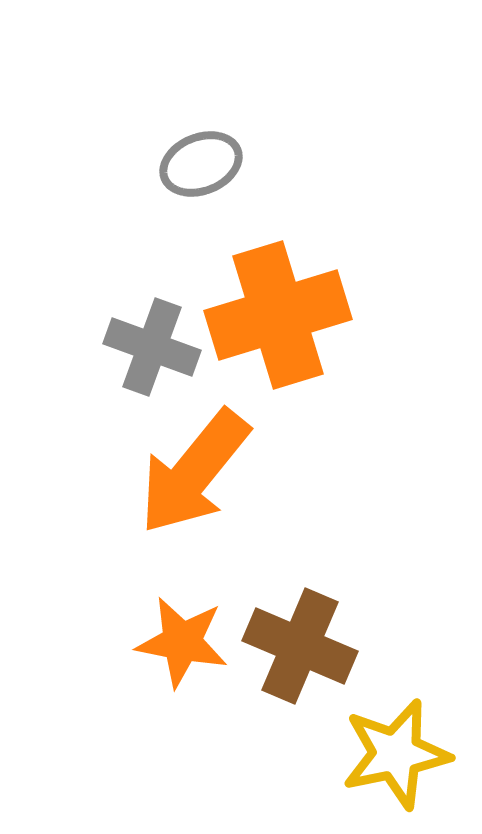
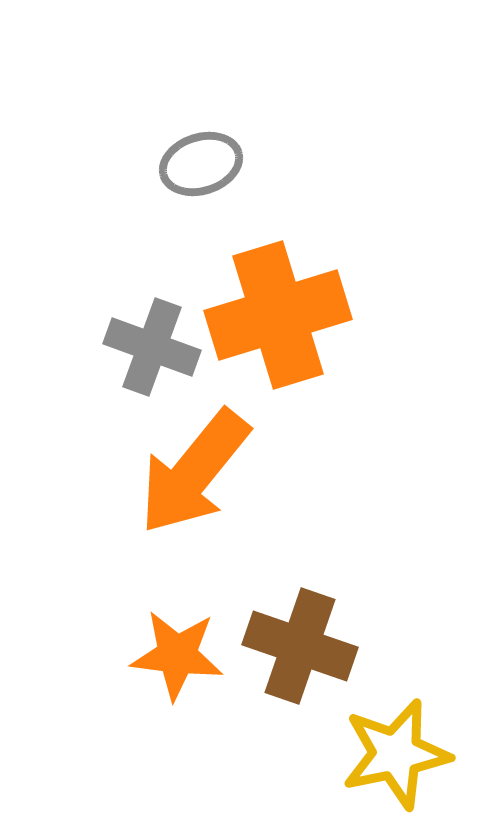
gray ellipse: rotated 4 degrees clockwise
orange star: moved 5 px left, 13 px down; rotated 4 degrees counterclockwise
brown cross: rotated 4 degrees counterclockwise
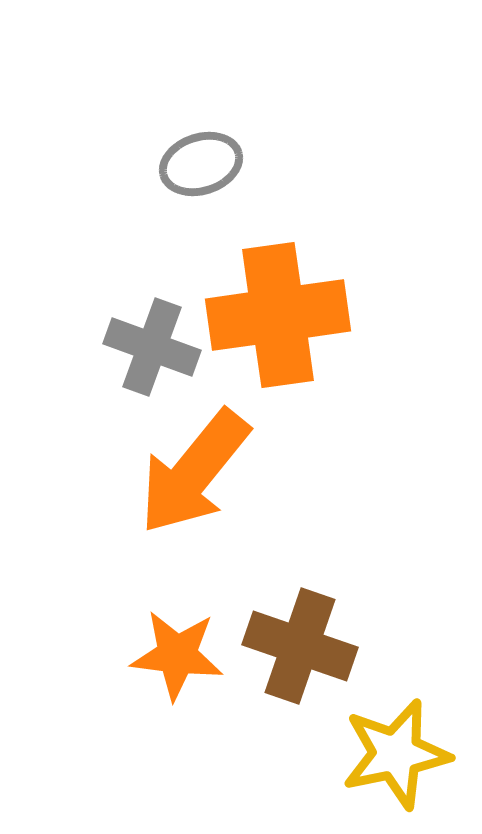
orange cross: rotated 9 degrees clockwise
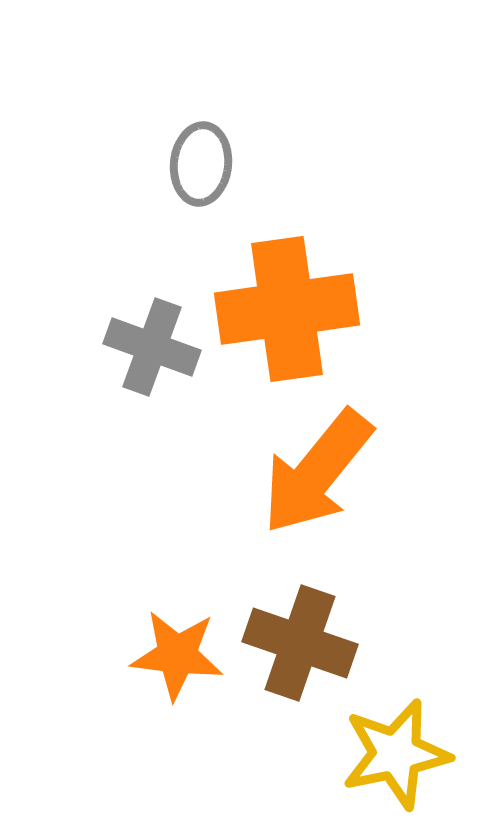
gray ellipse: rotated 66 degrees counterclockwise
orange cross: moved 9 px right, 6 px up
orange arrow: moved 123 px right
brown cross: moved 3 px up
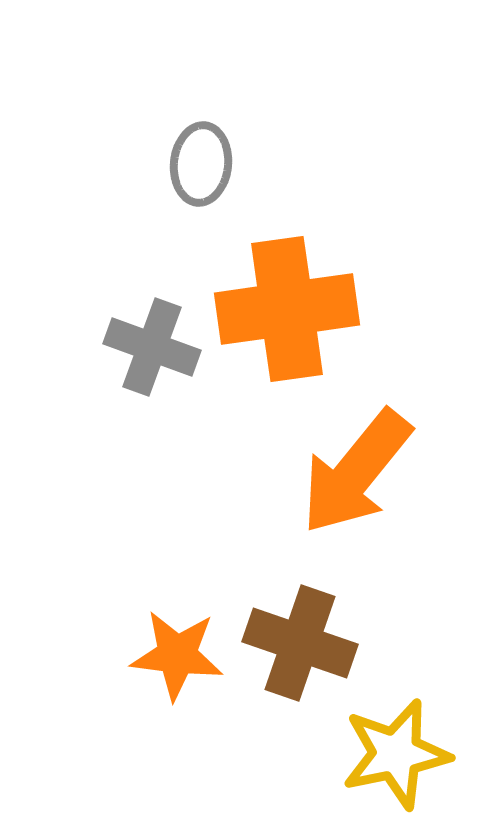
orange arrow: moved 39 px right
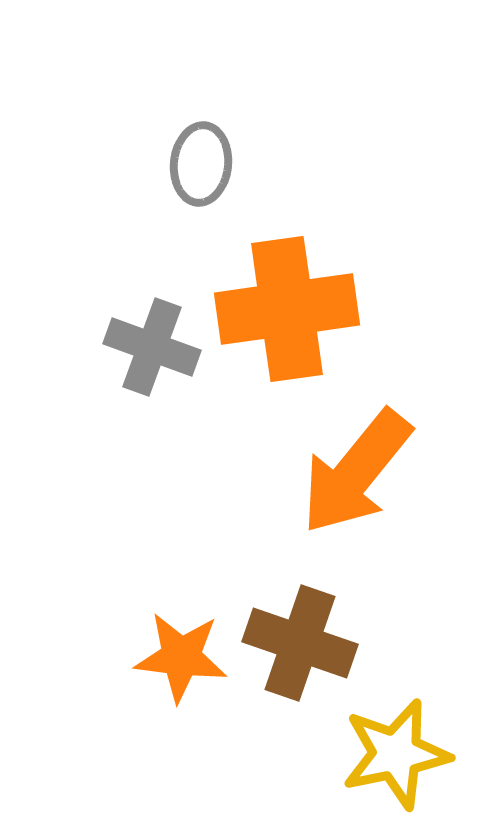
orange star: moved 4 px right, 2 px down
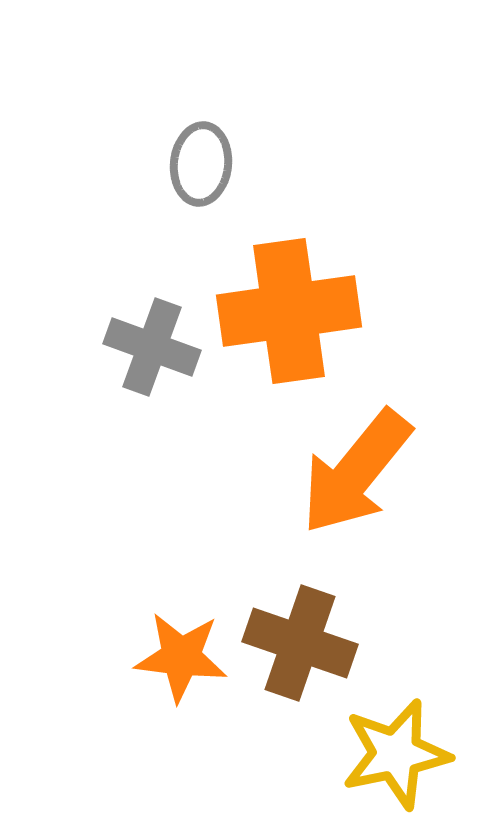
orange cross: moved 2 px right, 2 px down
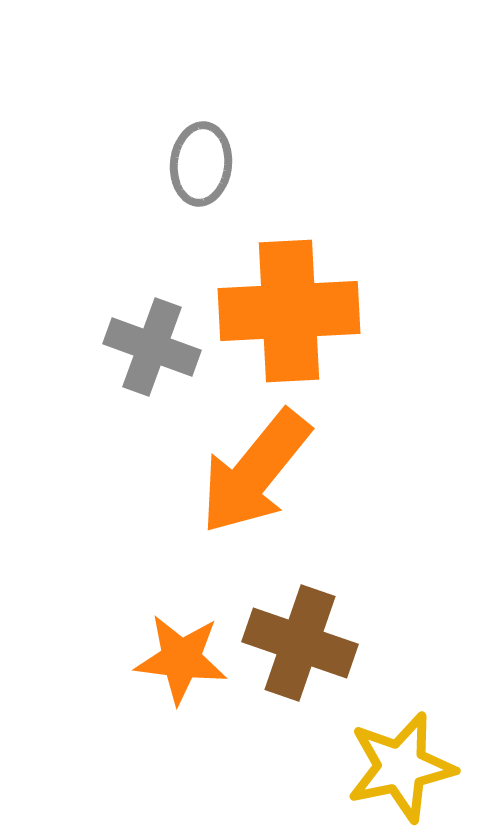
orange cross: rotated 5 degrees clockwise
orange arrow: moved 101 px left
orange star: moved 2 px down
yellow star: moved 5 px right, 13 px down
